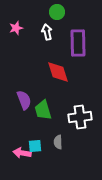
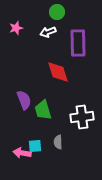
white arrow: moved 1 px right; rotated 98 degrees counterclockwise
white cross: moved 2 px right
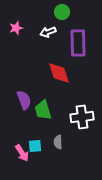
green circle: moved 5 px right
red diamond: moved 1 px right, 1 px down
pink arrow: rotated 132 degrees counterclockwise
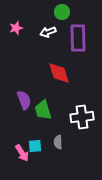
purple rectangle: moved 5 px up
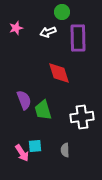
gray semicircle: moved 7 px right, 8 px down
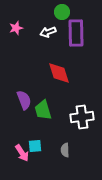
purple rectangle: moved 2 px left, 5 px up
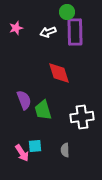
green circle: moved 5 px right
purple rectangle: moved 1 px left, 1 px up
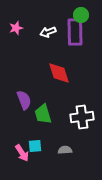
green circle: moved 14 px right, 3 px down
green trapezoid: moved 4 px down
gray semicircle: rotated 88 degrees clockwise
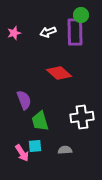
pink star: moved 2 px left, 5 px down
red diamond: rotated 30 degrees counterclockwise
green trapezoid: moved 3 px left, 7 px down
